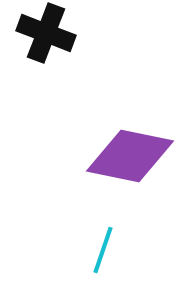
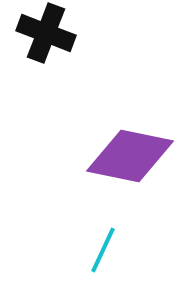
cyan line: rotated 6 degrees clockwise
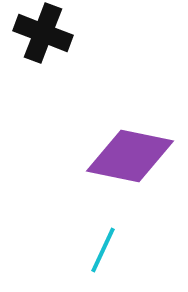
black cross: moved 3 px left
